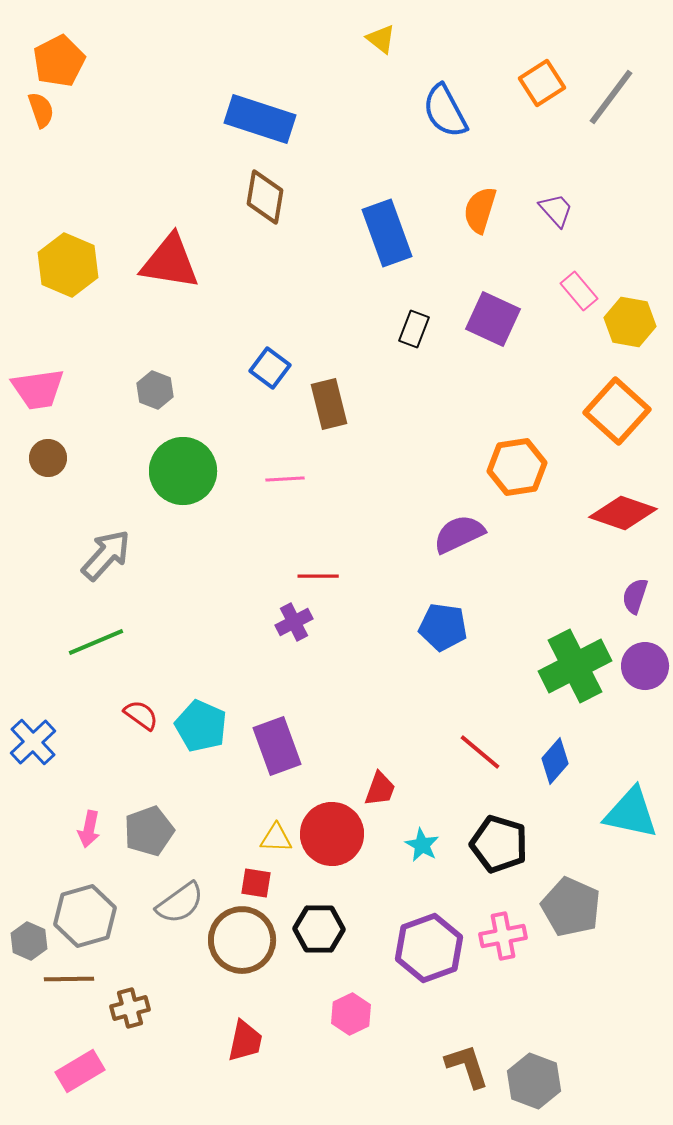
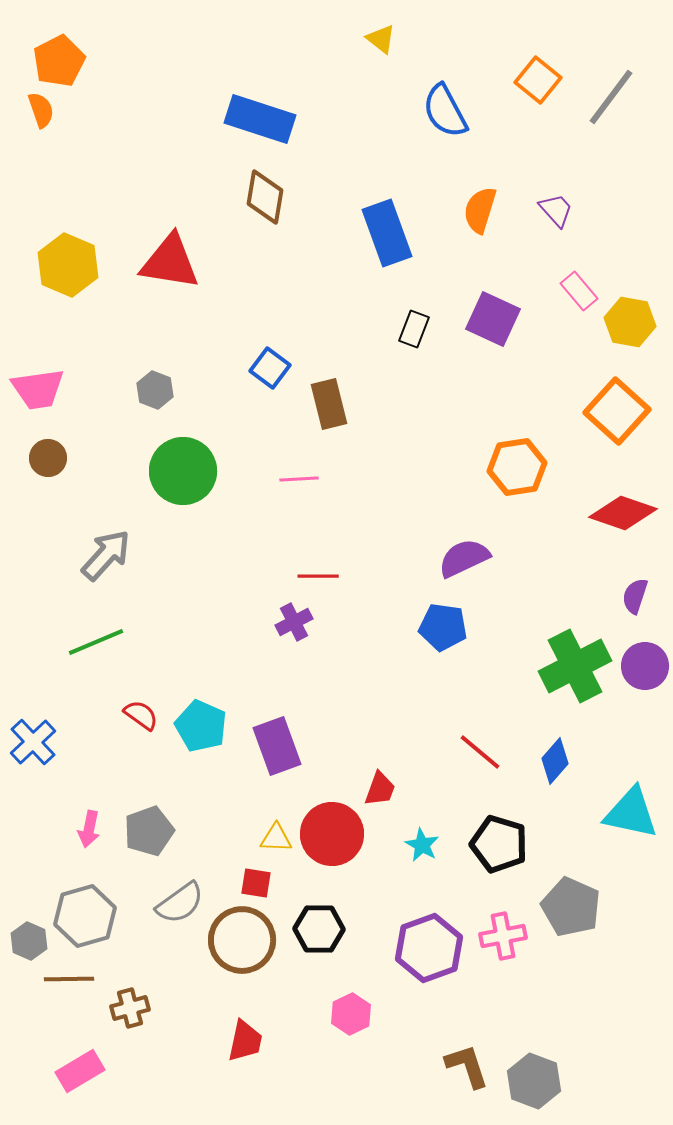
orange square at (542, 83): moved 4 px left, 3 px up; rotated 18 degrees counterclockwise
pink line at (285, 479): moved 14 px right
purple semicircle at (459, 534): moved 5 px right, 24 px down
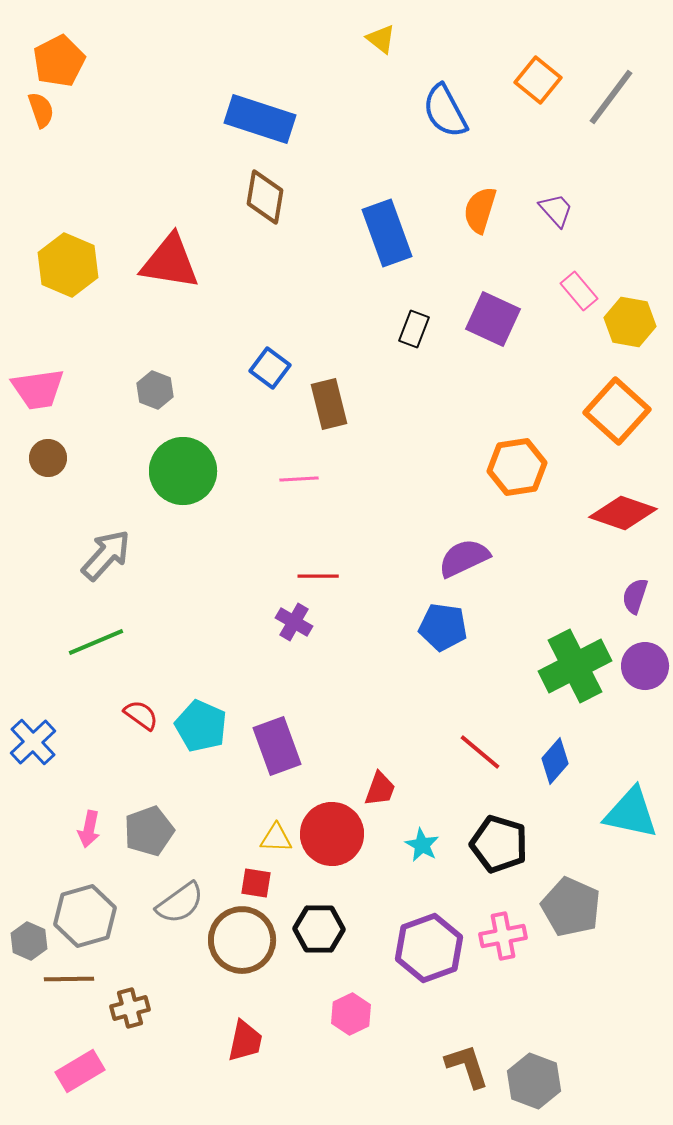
purple cross at (294, 622): rotated 33 degrees counterclockwise
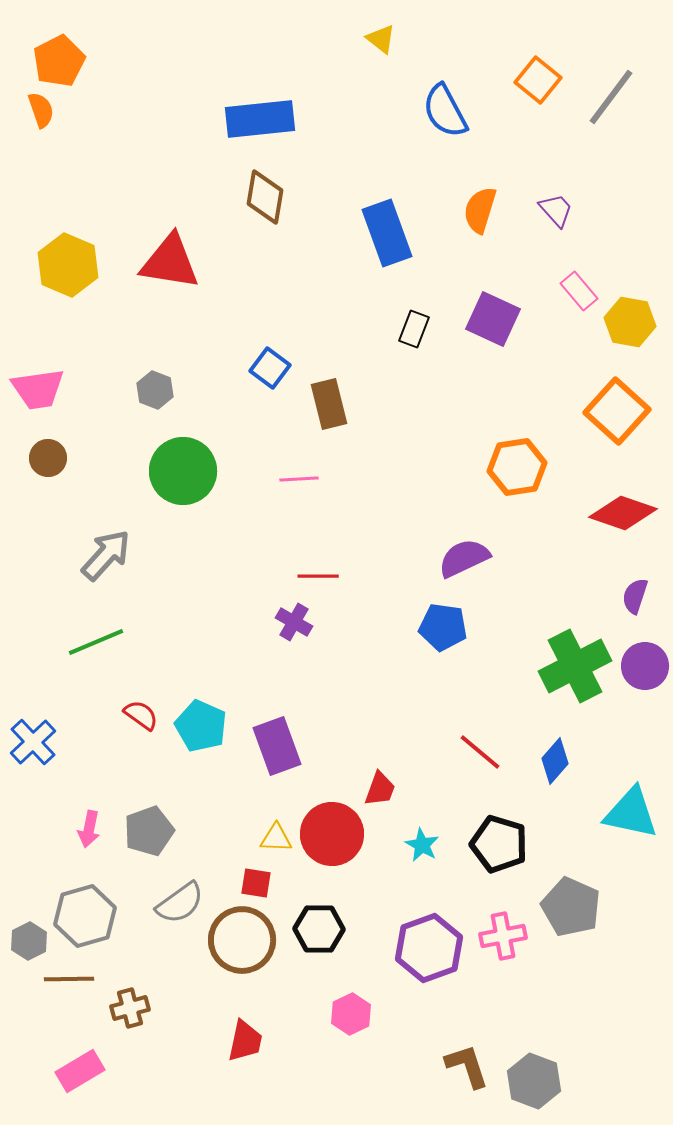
blue rectangle at (260, 119): rotated 24 degrees counterclockwise
gray hexagon at (29, 941): rotated 9 degrees clockwise
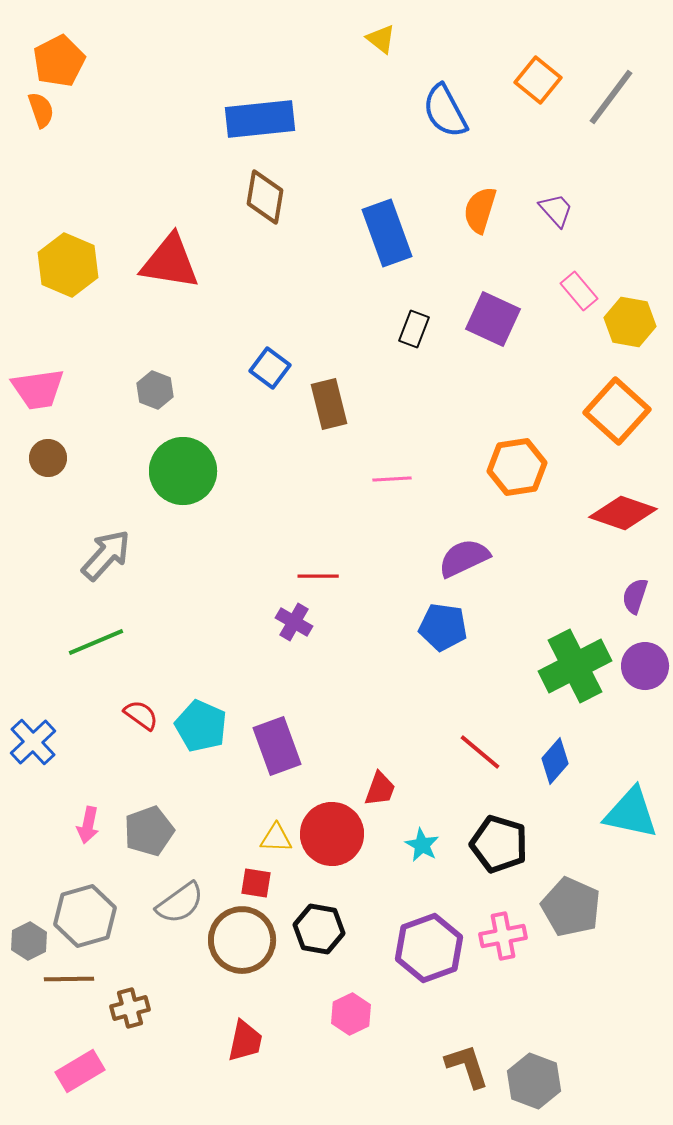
pink line at (299, 479): moved 93 px right
pink arrow at (89, 829): moved 1 px left, 4 px up
black hexagon at (319, 929): rotated 9 degrees clockwise
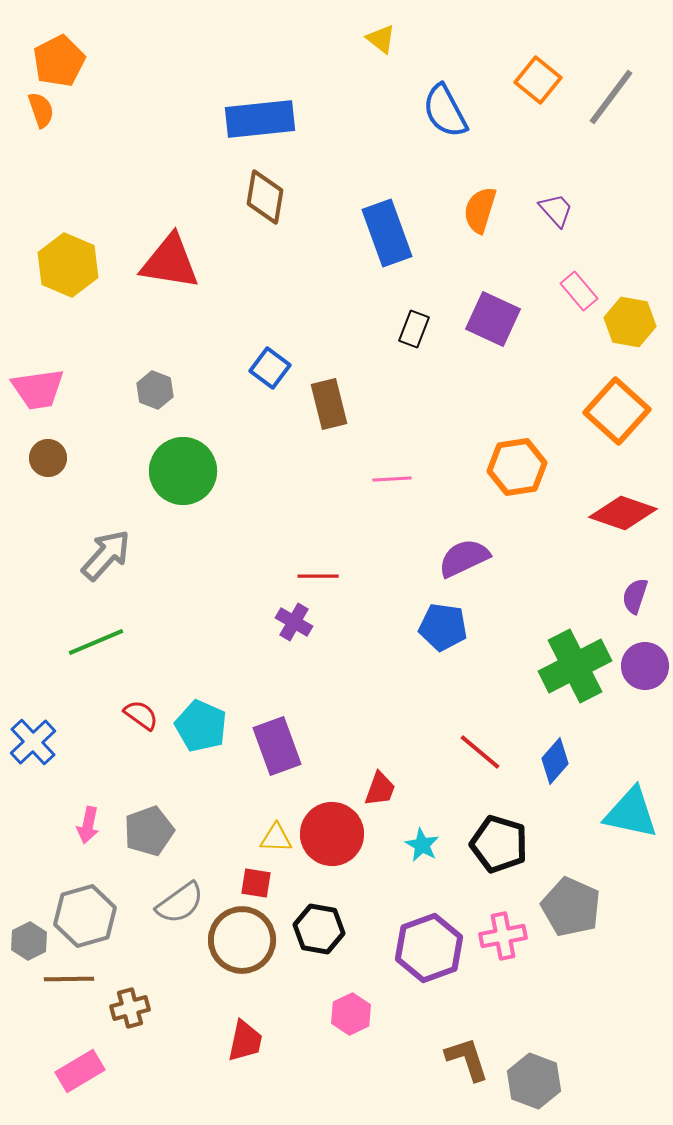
brown L-shape at (467, 1066): moved 7 px up
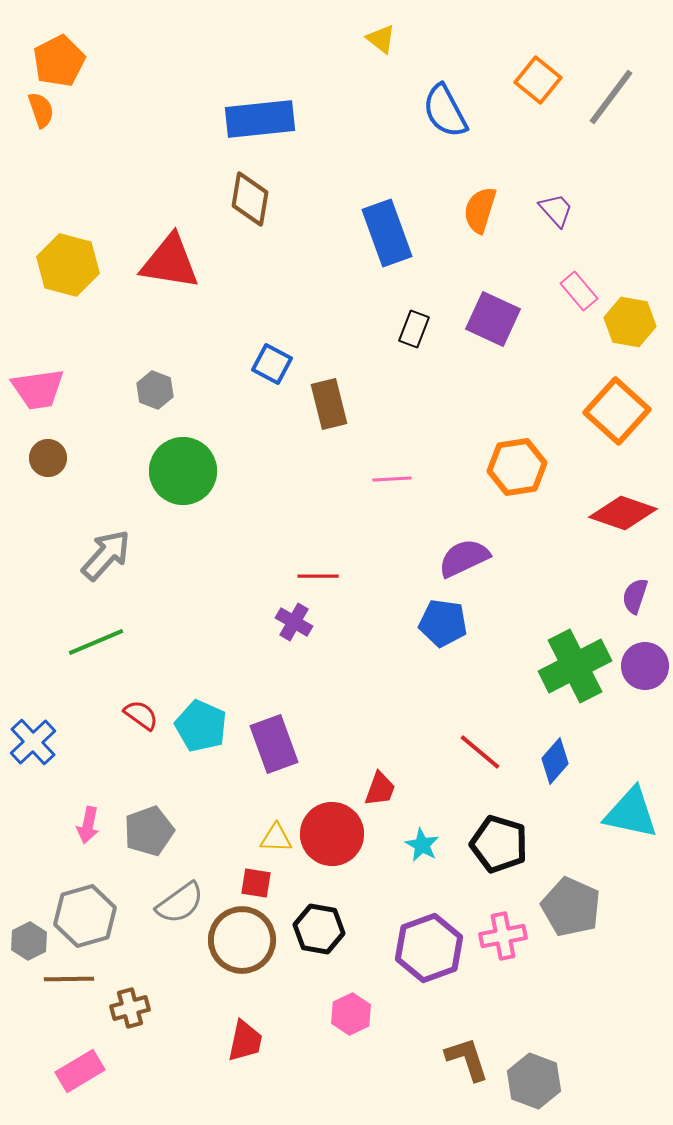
brown diamond at (265, 197): moved 15 px left, 2 px down
yellow hexagon at (68, 265): rotated 8 degrees counterclockwise
blue square at (270, 368): moved 2 px right, 4 px up; rotated 9 degrees counterclockwise
blue pentagon at (443, 627): moved 4 px up
purple rectangle at (277, 746): moved 3 px left, 2 px up
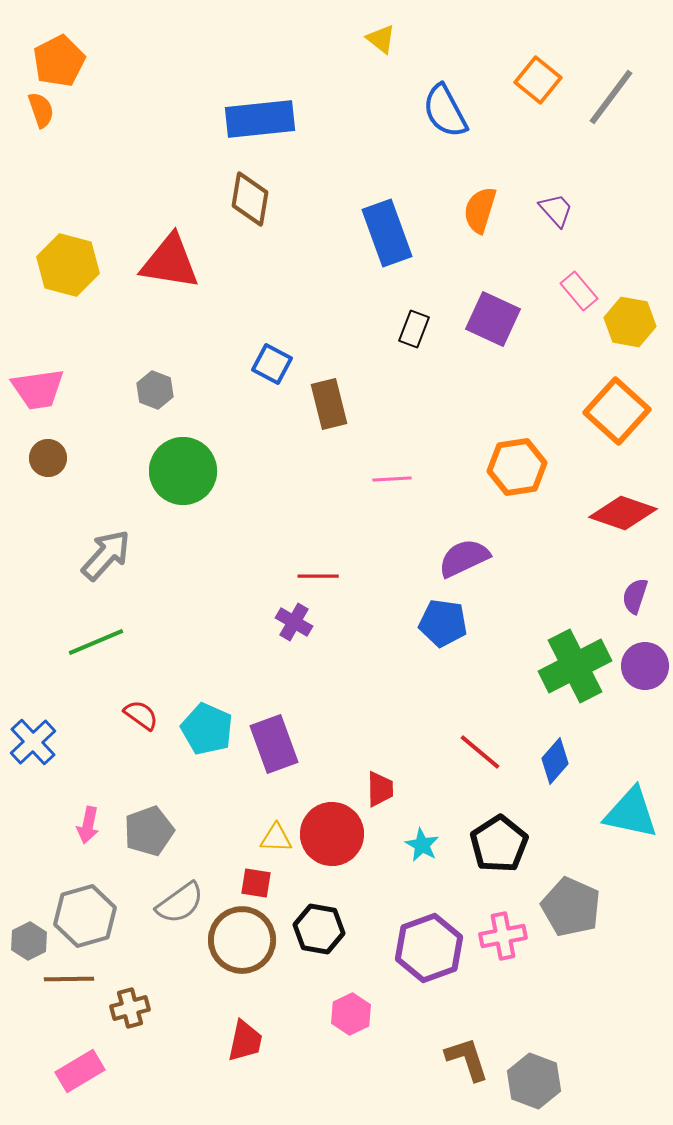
cyan pentagon at (201, 726): moved 6 px right, 3 px down
red trapezoid at (380, 789): rotated 21 degrees counterclockwise
black pentagon at (499, 844): rotated 22 degrees clockwise
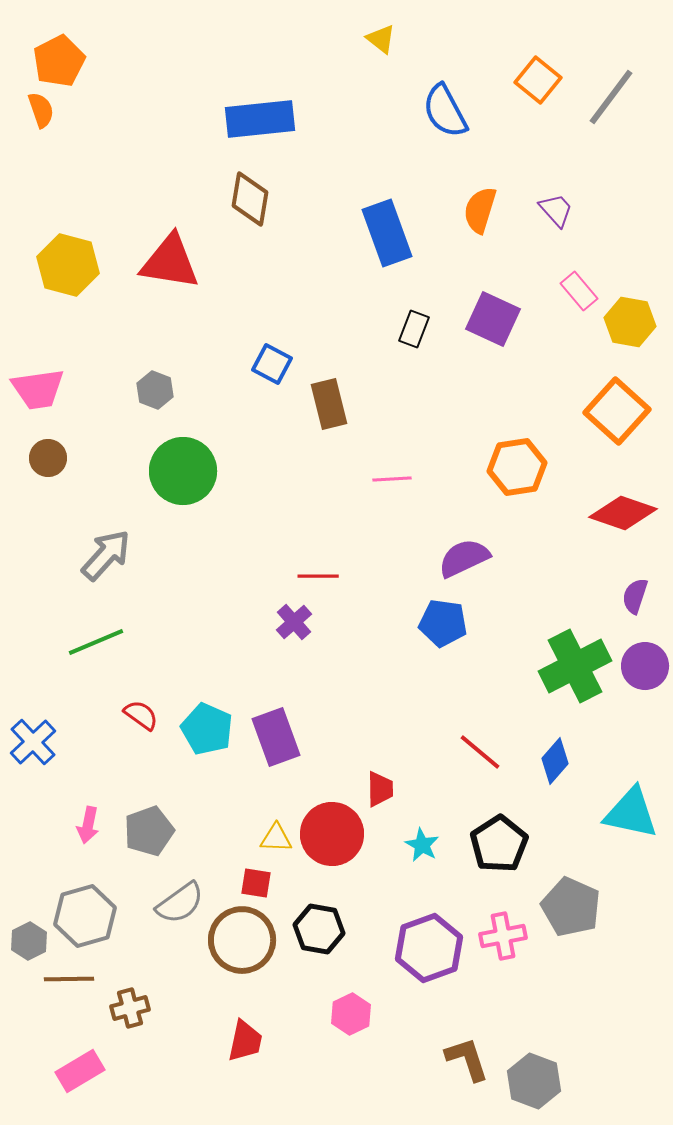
purple cross at (294, 622): rotated 18 degrees clockwise
purple rectangle at (274, 744): moved 2 px right, 7 px up
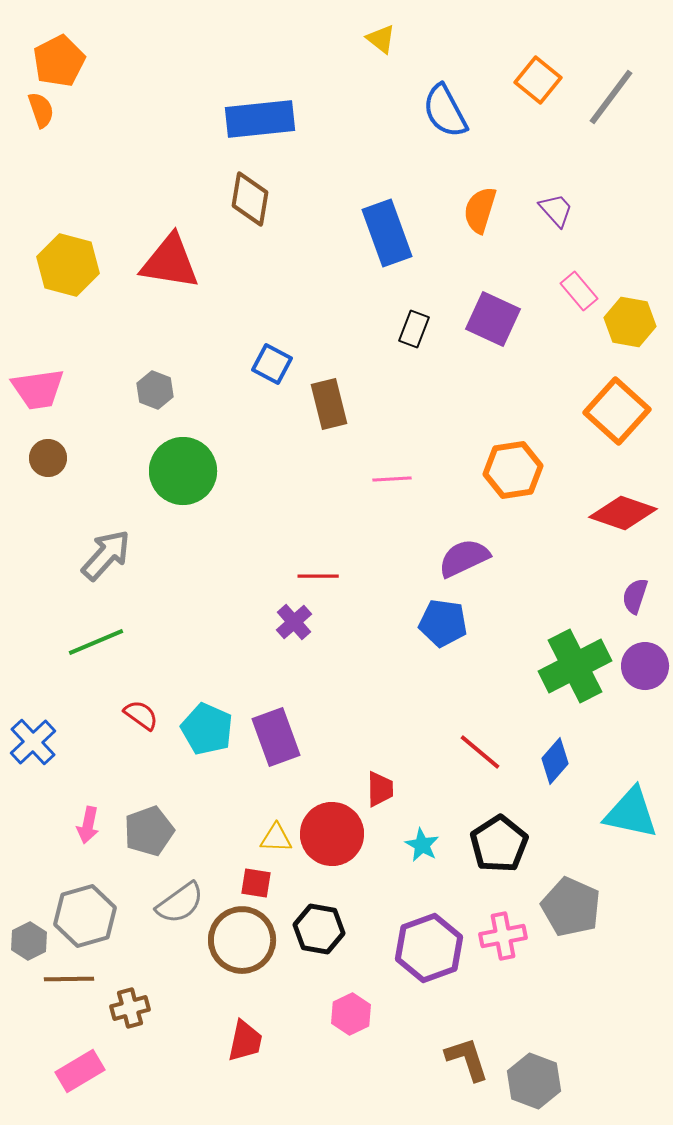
orange hexagon at (517, 467): moved 4 px left, 3 px down
